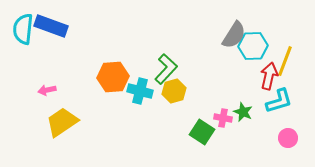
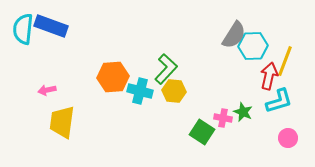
yellow hexagon: rotated 20 degrees clockwise
yellow trapezoid: rotated 48 degrees counterclockwise
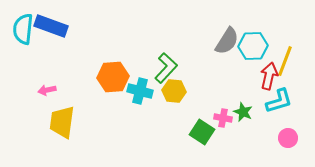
gray semicircle: moved 7 px left, 6 px down
green L-shape: moved 1 px up
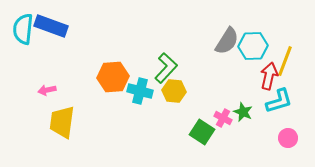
pink cross: rotated 18 degrees clockwise
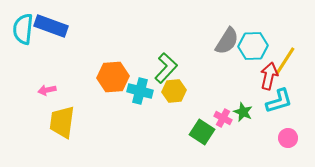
yellow line: rotated 12 degrees clockwise
yellow hexagon: rotated 10 degrees counterclockwise
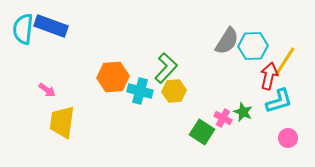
pink arrow: rotated 132 degrees counterclockwise
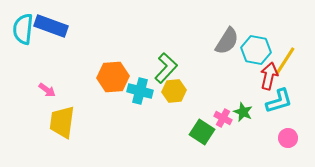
cyan hexagon: moved 3 px right, 4 px down; rotated 12 degrees clockwise
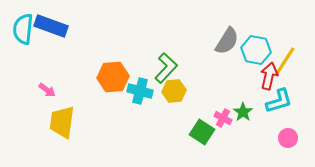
green star: rotated 12 degrees clockwise
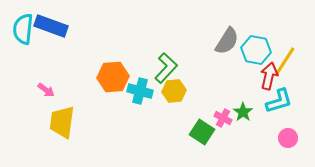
pink arrow: moved 1 px left
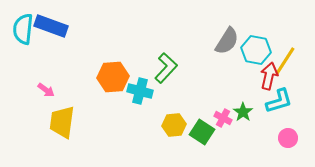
yellow hexagon: moved 34 px down
